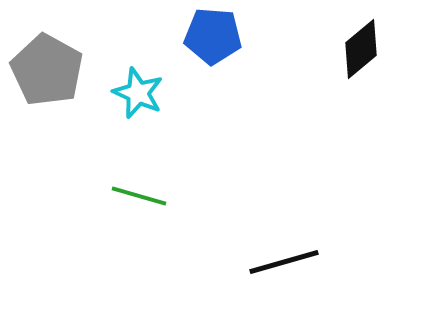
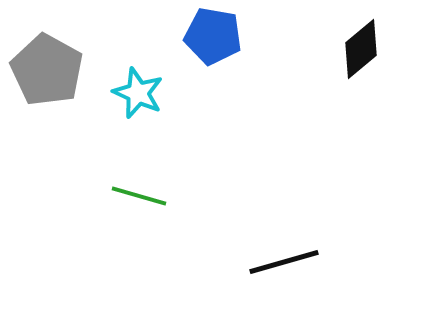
blue pentagon: rotated 6 degrees clockwise
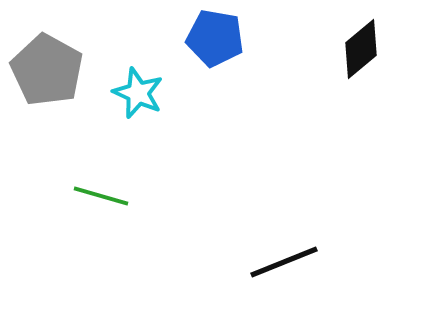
blue pentagon: moved 2 px right, 2 px down
green line: moved 38 px left
black line: rotated 6 degrees counterclockwise
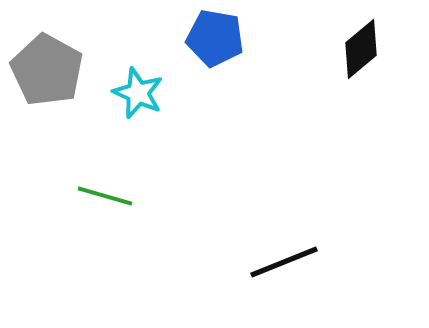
green line: moved 4 px right
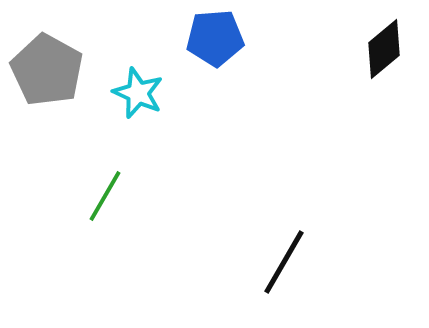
blue pentagon: rotated 14 degrees counterclockwise
black diamond: moved 23 px right
green line: rotated 76 degrees counterclockwise
black line: rotated 38 degrees counterclockwise
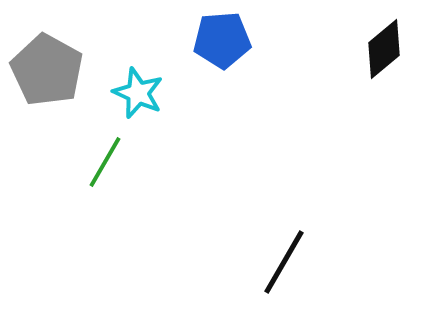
blue pentagon: moved 7 px right, 2 px down
green line: moved 34 px up
